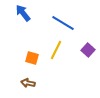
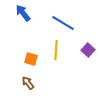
yellow line: rotated 24 degrees counterclockwise
orange square: moved 1 px left, 1 px down
brown arrow: rotated 40 degrees clockwise
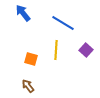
purple square: moved 2 px left
brown arrow: moved 3 px down
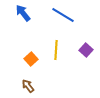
blue line: moved 8 px up
orange square: rotated 32 degrees clockwise
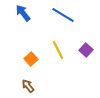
yellow line: moved 2 px right; rotated 30 degrees counterclockwise
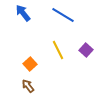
orange square: moved 1 px left, 5 px down
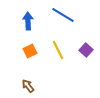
blue arrow: moved 5 px right, 8 px down; rotated 36 degrees clockwise
orange square: moved 13 px up; rotated 16 degrees clockwise
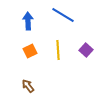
yellow line: rotated 24 degrees clockwise
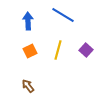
yellow line: rotated 18 degrees clockwise
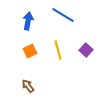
blue arrow: rotated 12 degrees clockwise
yellow line: rotated 30 degrees counterclockwise
